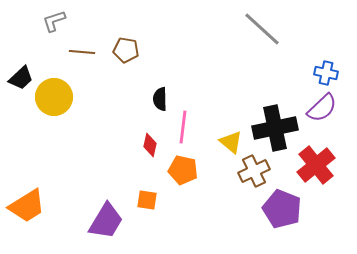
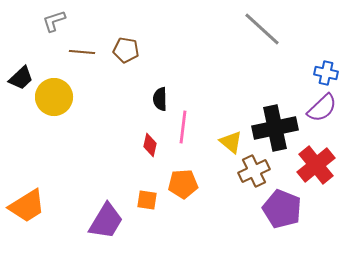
orange pentagon: moved 14 px down; rotated 16 degrees counterclockwise
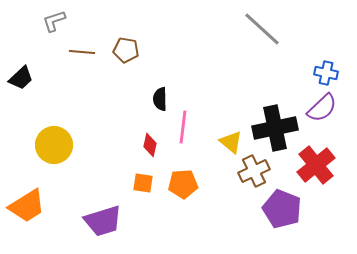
yellow circle: moved 48 px down
orange square: moved 4 px left, 17 px up
purple trapezoid: moved 3 px left; rotated 42 degrees clockwise
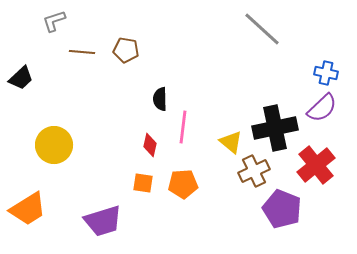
orange trapezoid: moved 1 px right, 3 px down
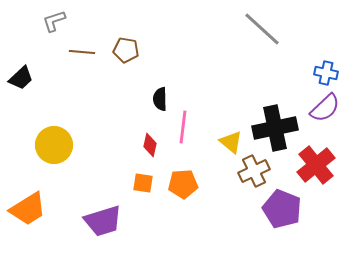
purple semicircle: moved 3 px right
